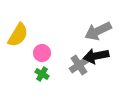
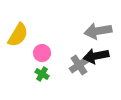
gray arrow: rotated 16 degrees clockwise
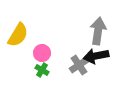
gray arrow: rotated 108 degrees clockwise
green cross: moved 4 px up
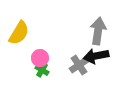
yellow semicircle: moved 1 px right, 2 px up
pink circle: moved 2 px left, 5 px down
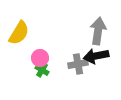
gray cross: moved 1 px left, 1 px up; rotated 24 degrees clockwise
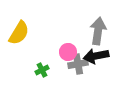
pink circle: moved 28 px right, 6 px up
green cross: rotated 32 degrees clockwise
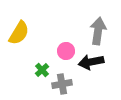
pink circle: moved 2 px left, 1 px up
black arrow: moved 5 px left, 6 px down
gray cross: moved 16 px left, 20 px down
green cross: rotated 16 degrees counterclockwise
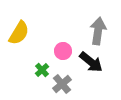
pink circle: moved 3 px left
black arrow: rotated 130 degrees counterclockwise
gray cross: rotated 30 degrees counterclockwise
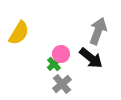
gray arrow: rotated 12 degrees clockwise
pink circle: moved 2 px left, 3 px down
black arrow: moved 4 px up
green cross: moved 12 px right, 6 px up
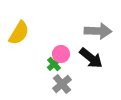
gray arrow: rotated 72 degrees clockwise
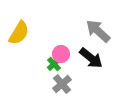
gray arrow: rotated 140 degrees counterclockwise
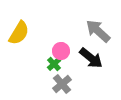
pink circle: moved 3 px up
